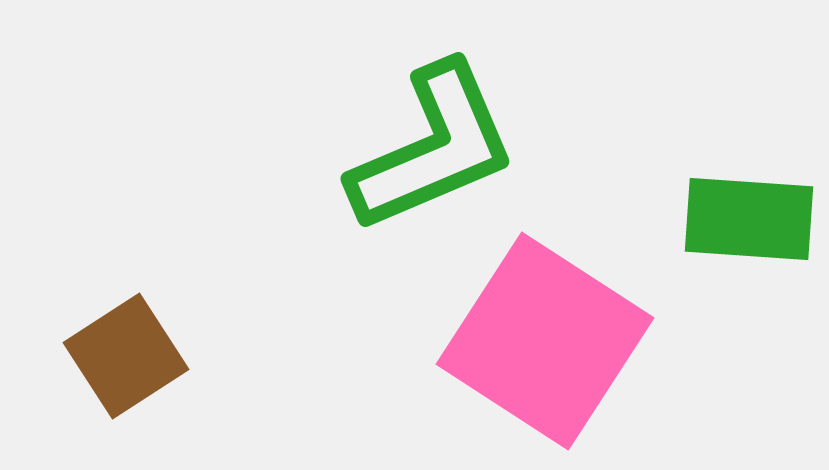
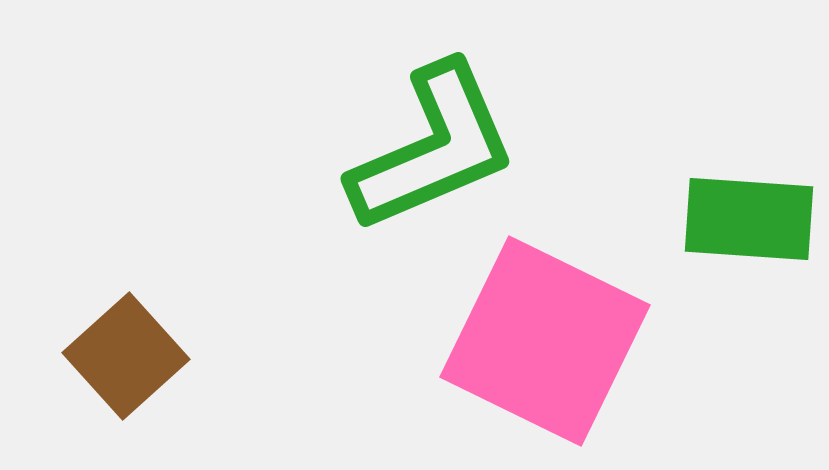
pink square: rotated 7 degrees counterclockwise
brown square: rotated 9 degrees counterclockwise
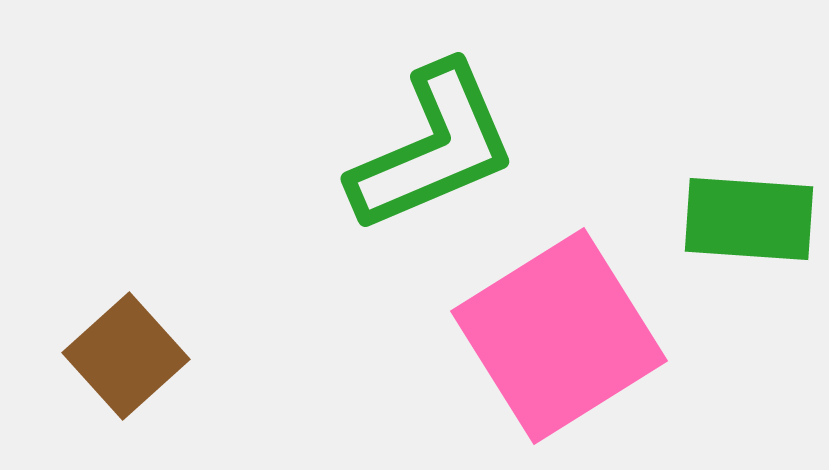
pink square: moved 14 px right, 5 px up; rotated 32 degrees clockwise
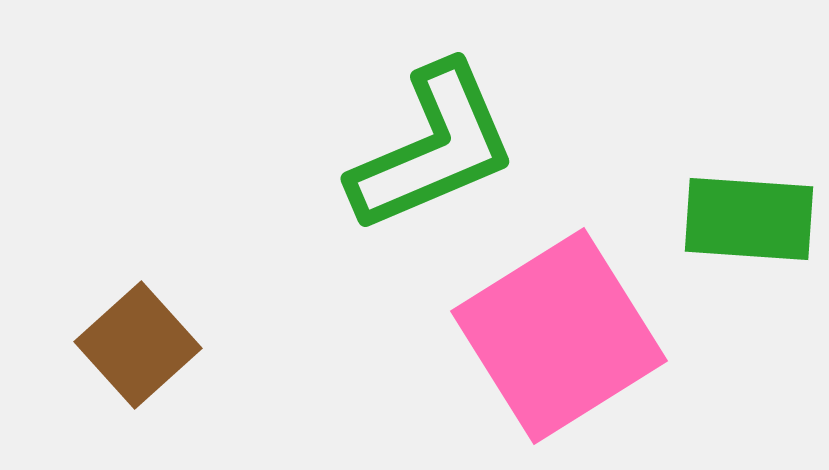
brown square: moved 12 px right, 11 px up
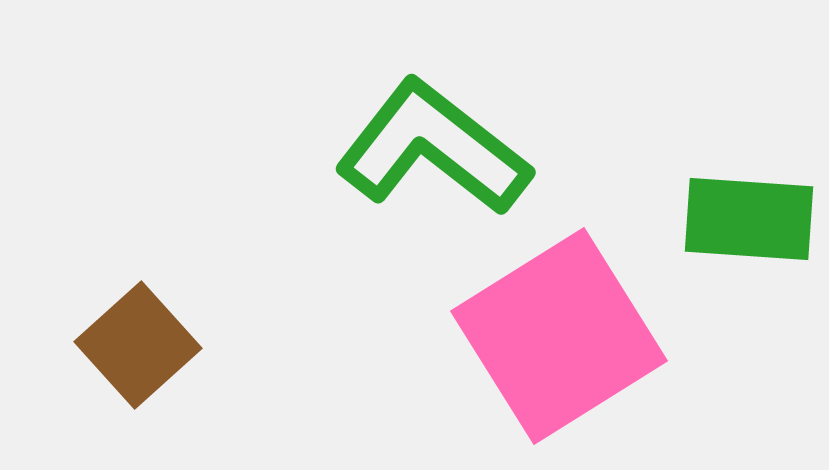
green L-shape: rotated 119 degrees counterclockwise
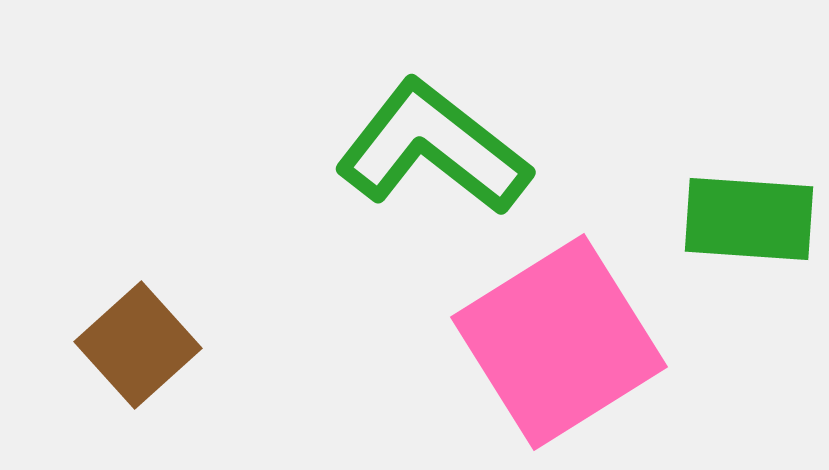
pink square: moved 6 px down
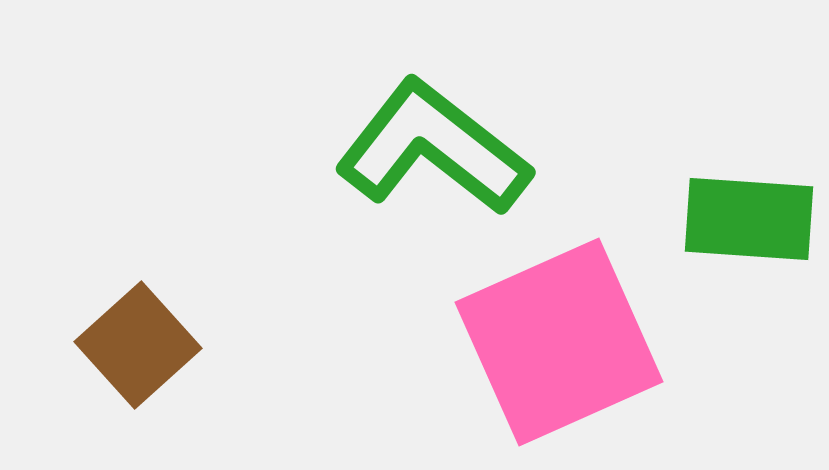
pink square: rotated 8 degrees clockwise
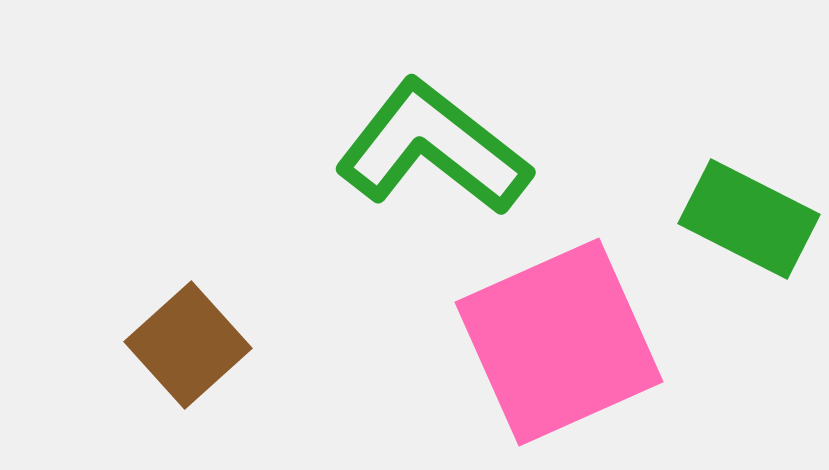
green rectangle: rotated 23 degrees clockwise
brown square: moved 50 px right
